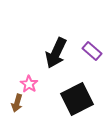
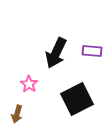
purple rectangle: rotated 36 degrees counterclockwise
brown arrow: moved 11 px down
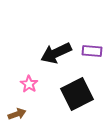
black arrow: rotated 40 degrees clockwise
black square: moved 5 px up
brown arrow: rotated 126 degrees counterclockwise
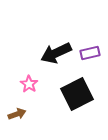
purple rectangle: moved 2 px left, 2 px down; rotated 18 degrees counterclockwise
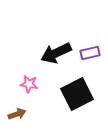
pink star: rotated 24 degrees counterclockwise
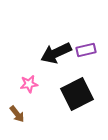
purple rectangle: moved 4 px left, 3 px up
pink star: rotated 18 degrees counterclockwise
brown arrow: rotated 72 degrees clockwise
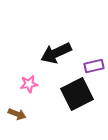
purple rectangle: moved 8 px right, 16 px down
brown arrow: rotated 30 degrees counterclockwise
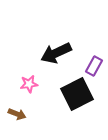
purple rectangle: rotated 48 degrees counterclockwise
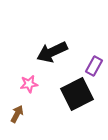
black arrow: moved 4 px left, 1 px up
brown arrow: rotated 84 degrees counterclockwise
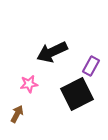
purple rectangle: moved 3 px left
